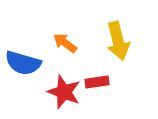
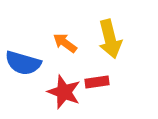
yellow arrow: moved 8 px left, 2 px up
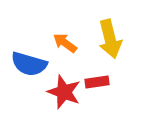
blue semicircle: moved 6 px right, 1 px down
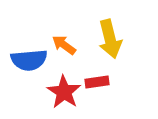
orange arrow: moved 1 px left, 2 px down
blue semicircle: moved 4 px up; rotated 21 degrees counterclockwise
red star: rotated 12 degrees clockwise
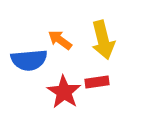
yellow arrow: moved 7 px left, 1 px down
orange arrow: moved 4 px left, 5 px up
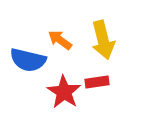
blue semicircle: moved 1 px left; rotated 18 degrees clockwise
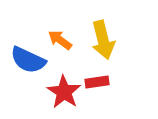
blue semicircle: rotated 12 degrees clockwise
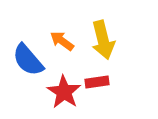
orange arrow: moved 2 px right, 1 px down
blue semicircle: rotated 24 degrees clockwise
